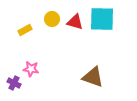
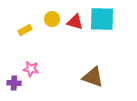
purple cross: rotated 24 degrees counterclockwise
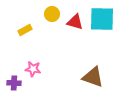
yellow circle: moved 5 px up
pink star: moved 2 px right
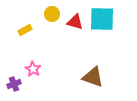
pink star: rotated 21 degrees clockwise
purple cross: moved 1 px down; rotated 24 degrees counterclockwise
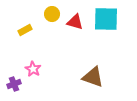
cyan square: moved 4 px right
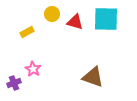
yellow rectangle: moved 2 px right, 2 px down
purple cross: moved 1 px up
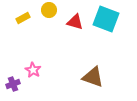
yellow circle: moved 3 px left, 4 px up
cyan square: rotated 20 degrees clockwise
yellow rectangle: moved 4 px left, 14 px up
pink star: moved 1 px down
purple cross: moved 1 px left, 1 px down
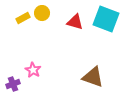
yellow circle: moved 7 px left, 3 px down
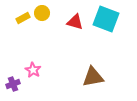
brown triangle: rotated 30 degrees counterclockwise
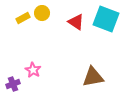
red triangle: moved 1 px right; rotated 18 degrees clockwise
